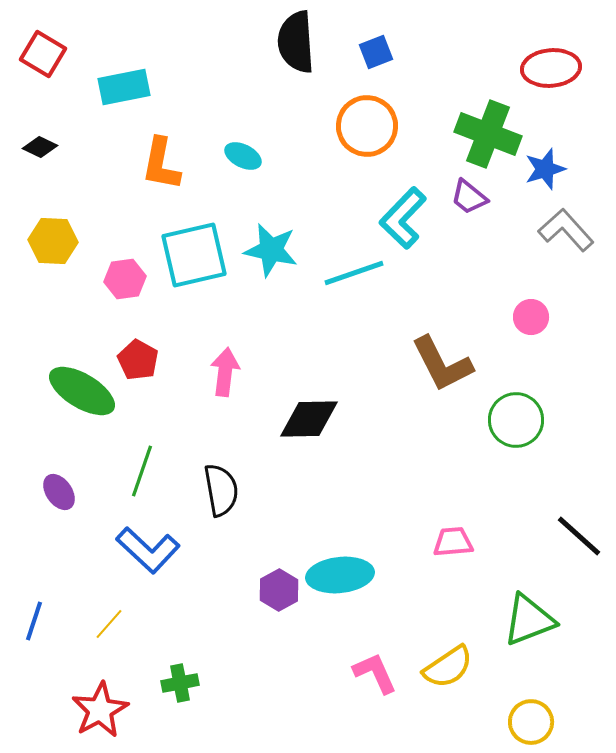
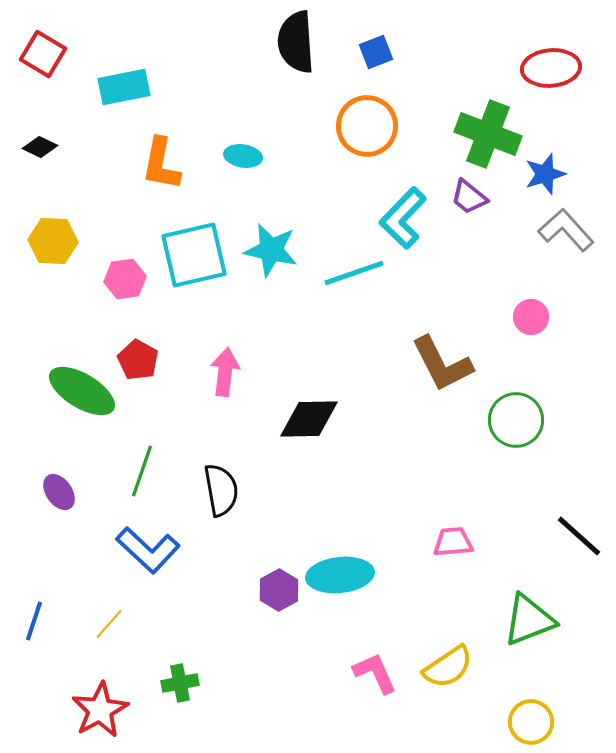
cyan ellipse at (243, 156): rotated 18 degrees counterclockwise
blue star at (545, 169): moved 5 px down
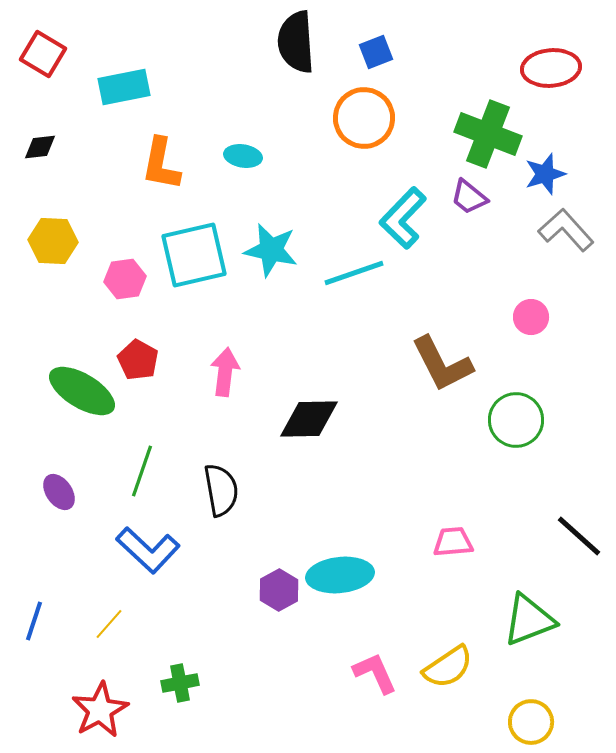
orange circle at (367, 126): moved 3 px left, 8 px up
black diamond at (40, 147): rotated 32 degrees counterclockwise
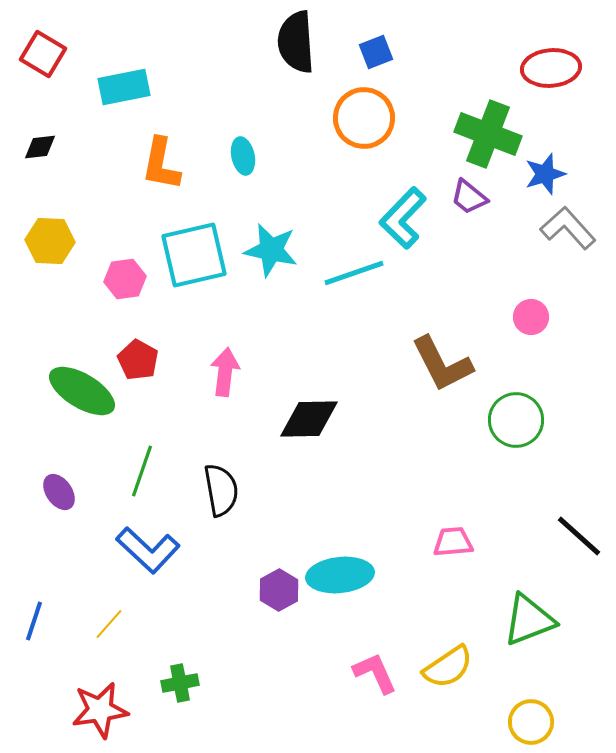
cyan ellipse at (243, 156): rotated 69 degrees clockwise
gray L-shape at (566, 230): moved 2 px right, 2 px up
yellow hexagon at (53, 241): moved 3 px left
red star at (100, 710): rotated 20 degrees clockwise
